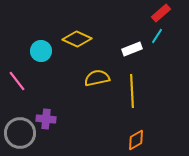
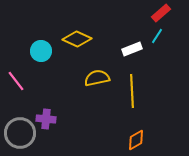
pink line: moved 1 px left
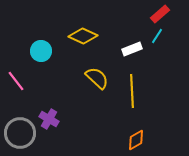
red rectangle: moved 1 px left, 1 px down
yellow diamond: moved 6 px right, 3 px up
yellow semicircle: rotated 55 degrees clockwise
purple cross: moved 3 px right; rotated 24 degrees clockwise
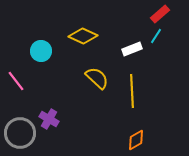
cyan line: moved 1 px left
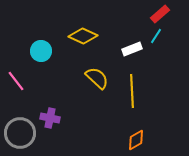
purple cross: moved 1 px right, 1 px up; rotated 18 degrees counterclockwise
